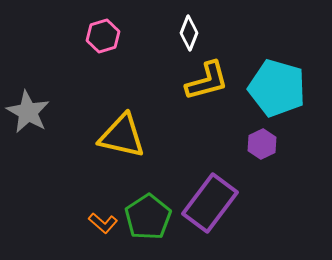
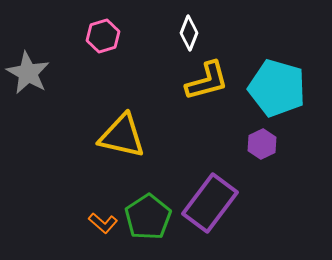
gray star: moved 39 px up
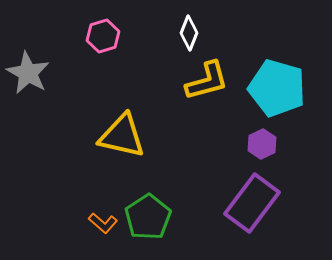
purple rectangle: moved 42 px right
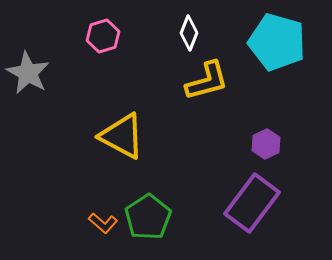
cyan pentagon: moved 46 px up
yellow triangle: rotated 15 degrees clockwise
purple hexagon: moved 4 px right
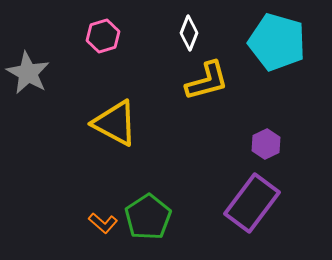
yellow triangle: moved 7 px left, 13 px up
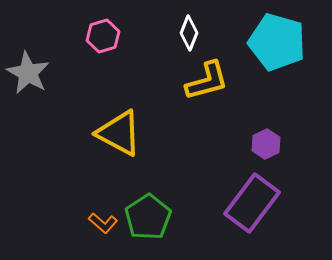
yellow triangle: moved 4 px right, 10 px down
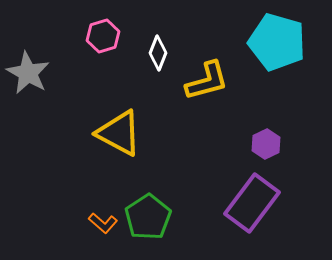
white diamond: moved 31 px left, 20 px down
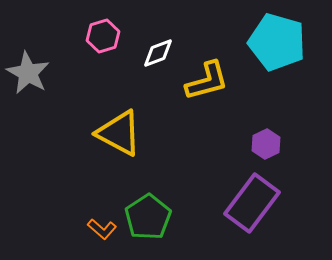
white diamond: rotated 48 degrees clockwise
orange L-shape: moved 1 px left, 6 px down
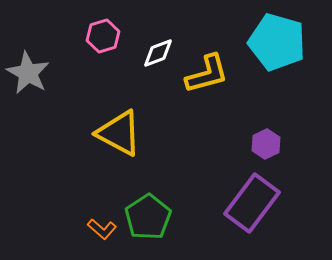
yellow L-shape: moved 7 px up
